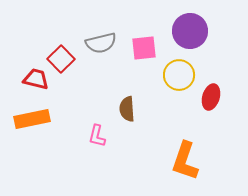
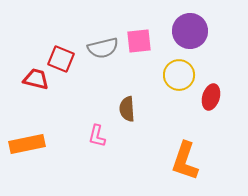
gray semicircle: moved 2 px right, 5 px down
pink square: moved 5 px left, 7 px up
red square: rotated 24 degrees counterclockwise
orange rectangle: moved 5 px left, 25 px down
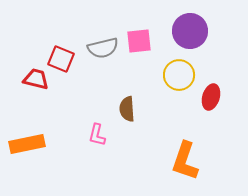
pink L-shape: moved 1 px up
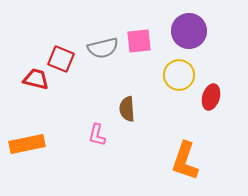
purple circle: moved 1 px left
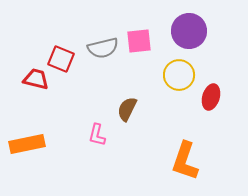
brown semicircle: rotated 30 degrees clockwise
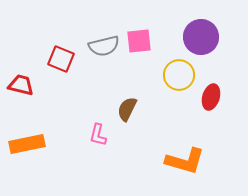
purple circle: moved 12 px right, 6 px down
gray semicircle: moved 1 px right, 2 px up
red trapezoid: moved 15 px left, 6 px down
pink L-shape: moved 1 px right
orange L-shape: rotated 93 degrees counterclockwise
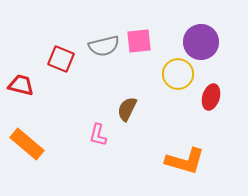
purple circle: moved 5 px down
yellow circle: moved 1 px left, 1 px up
orange rectangle: rotated 52 degrees clockwise
